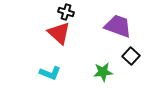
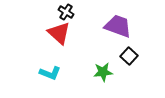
black cross: rotated 14 degrees clockwise
black square: moved 2 px left
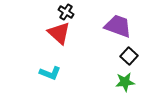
green star: moved 22 px right, 10 px down
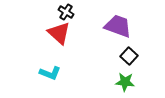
green star: rotated 12 degrees clockwise
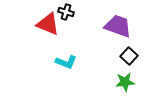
black cross: rotated 14 degrees counterclockwise
red triangle: moved 11 px left, 9 px up; rotated 20 degrees counterclockwise
cyan L-shape: moved 16 px right, 11 px up
green star: rotated 12 degrees counterclockwise
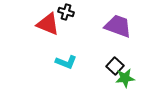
black square: moved 14 px left, 10 px down
green star: moved 4 px up
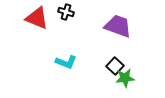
red triangle: moved 11 px left, 6 px up
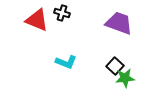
black cross: moved 4 px left, 1 px down
red triangle: moved 2 px down
purple trapezoid: moved 1 px right, 3 px up
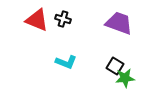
black cross: moved 1 px right, 6 px down
black square: rotated 12 degrees counterclockwise
